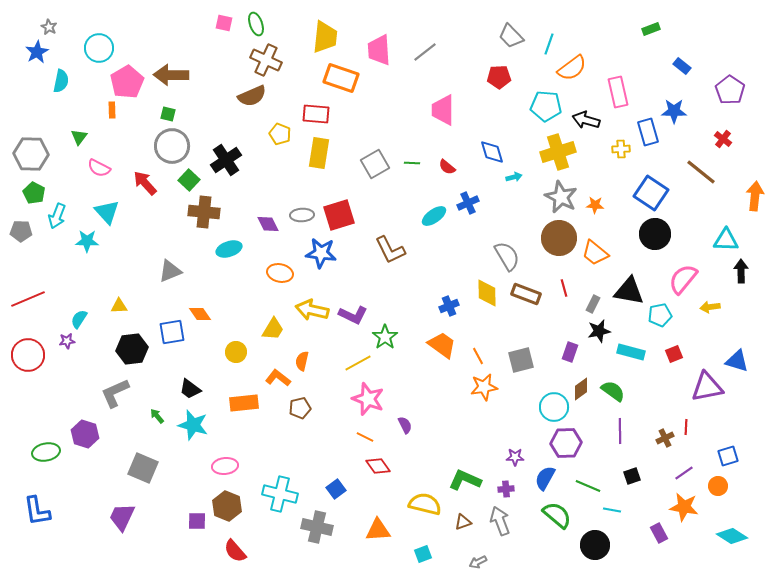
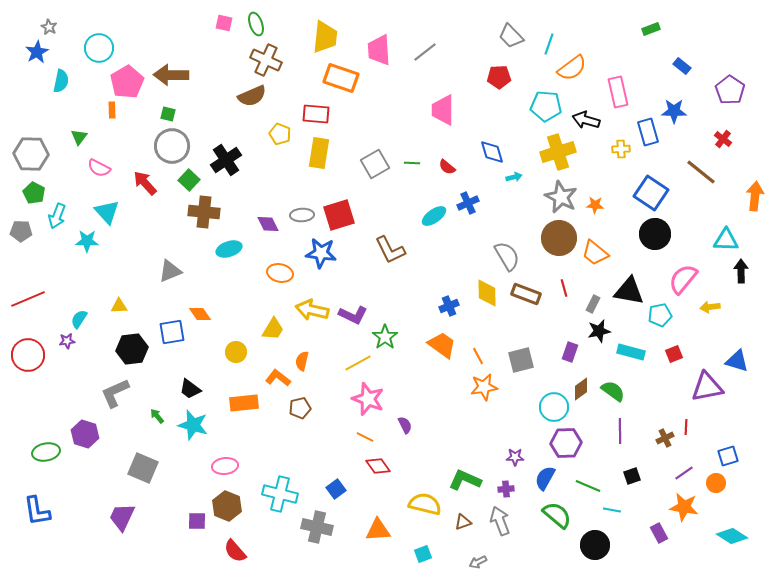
orange circle at (718, 486): moved 2 px left, 3 px up
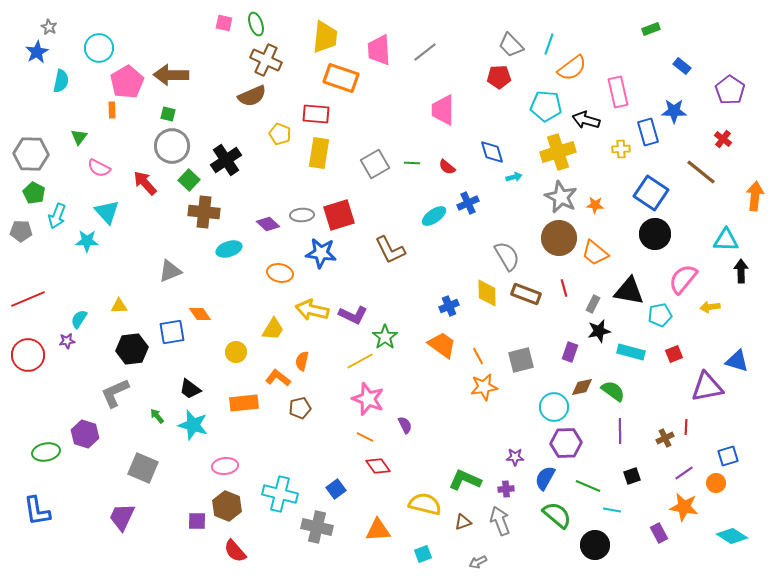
gray trapezoid at (511, 36): moved 9 px down
purple diamond at (268, 224): rotated 20 degrees counterclockwise
yellow line at (358, 363): moved 2 px right, 2 px up
brown diamond at (581, 389): moved 1 px right, 2 px up; rotated 25 degrees clockwise
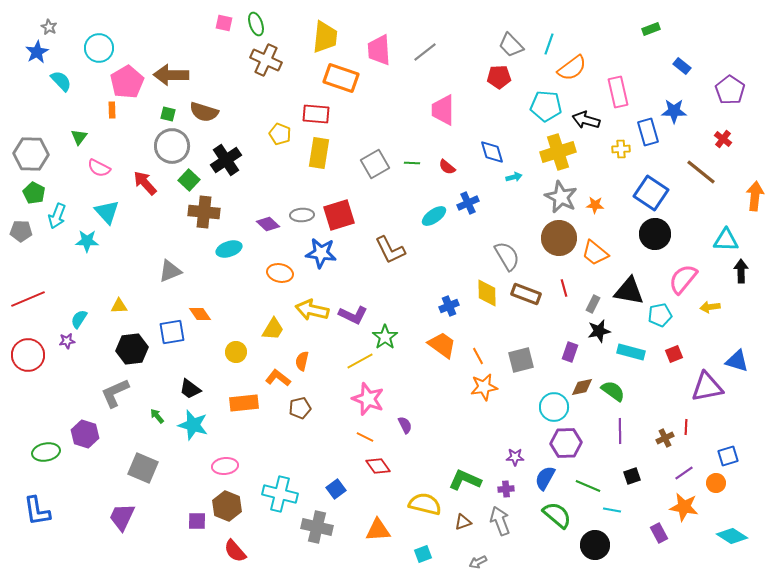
cyan semicircle at (61, 81): rotated 55 degrees counterclockwise
brown semicircle at (252, 96): moved 48 px left, 16 px down; rotated 40 degrees clockwise
